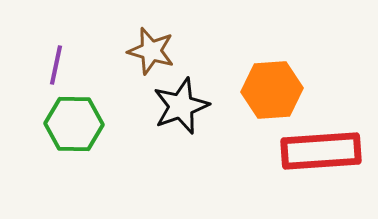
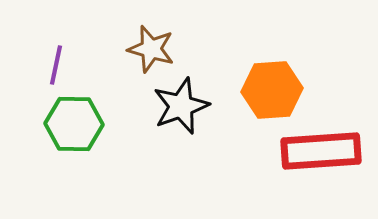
brown star: moved 2 px up
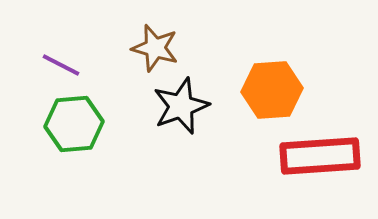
brown star: moved 4 px right, 1 px up
purple line: moved 5 px right; rotated 75 degrees counterclockwise
green hexagon: rotated 6 degrees counterclockwise
red rectangle: moved 1 px left, 5 px down
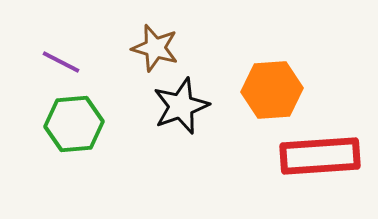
purple line: moved 3 px up
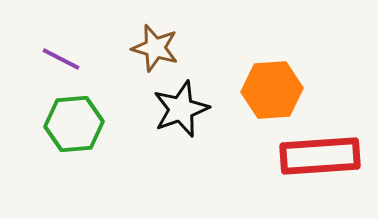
purple line: moved 3 px up
black star: moved 3 px down
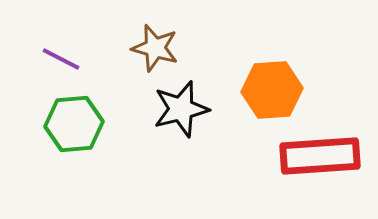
black star: rotated 6 degrees clockwise
